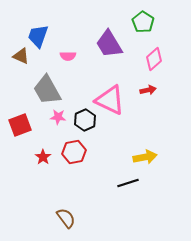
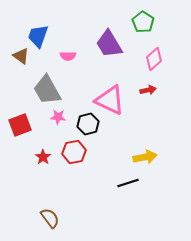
brown triangle: rotated 12 degrees clockwise
black hexagon: moved 3 px right, 4 px down; rotated 10 degrees clockwise
brown semicircle: moved 16 px left
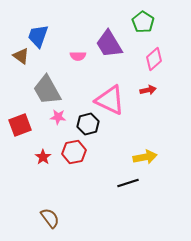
pink semicircle: moved 10 px right
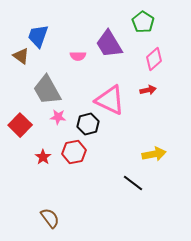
red square: rotated 25 degrees counterclockwise
yellow arrow: moved 9 px right, 3 px up
black line: moved 5 px right; rotated 55 degrees clockwise
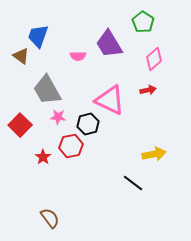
red hexagon: moved 3 px left, 6 px up
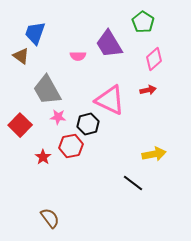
blue trapezoid: moved 3 px left, 3 px up
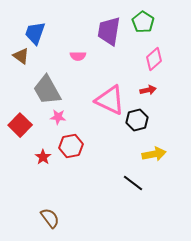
purple trapezoid: moved 13 px up; rotated 40 degrees clockwise
black hexagon: moved 49 px right, 4 px up
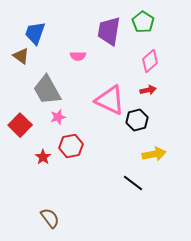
pink diamond: moved 4 px left, 2 px down
pink star: rotated 21 degrees counterclockwise
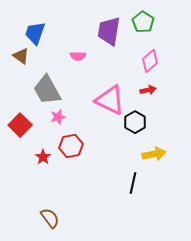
black hexagon: moved 2 px left, 2 px down; rotated 15 degrees counterclockwise
black line: rotated 65 degrees clockwise
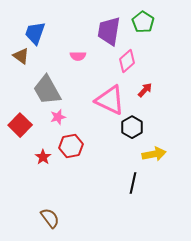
pink diamond: moved 23 px left
red arrow: moved 3 px left; rotated 35 degrees counterclockwise
black hexagon: moved 3 px left, 5 px down
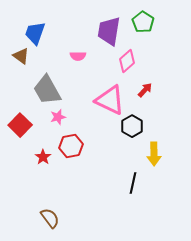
black hexagon: moved 1 px up
yellow arrow: rotated 100 degrees clockwise
